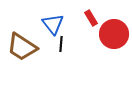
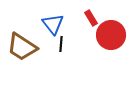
red circle: moved 3 px left, 1 px down
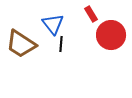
red rectangle: moved 4 px up
brown trapezoid: moved 1 px left, 3 px up
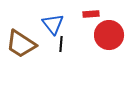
red rectangle: rotated 63 degrees counterclockwise
red circle: moved 2 px left
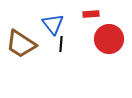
red circle: moved 4 px down
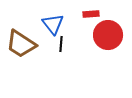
red circle: moved 1 px left, 4 px up
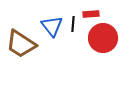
blue triangle: moved 1 px left, 2 px down
red circle: moved 5 px left, 3 px down
black line: moved 12 px right, 20 px up
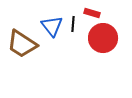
red rectangle: moved 1 px right, 1 px up; rotated 21 degrees clockwise
brown trapezoid: moved 1 px right
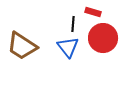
red rectangle: moved 1 px right, 1 px up
blue triangle: moved 16 px right, 21 px down
brown trapezoid: moved 2 px down
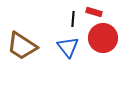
red rectangle: moved 1 px right
black line: moved 5 px up
